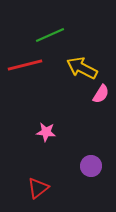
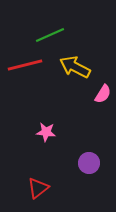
yellow arrow: moved 7 px left, 1 px up
pink semicircle: moved 2 px right
purple circle: moved 2 px left, 3 px up
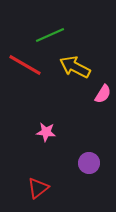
red line: rotated 44 degrees clockwise
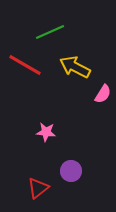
green line: moved 3 px up
purple circle: moved 18 px left, 8 px down
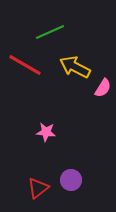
pink semicircle: moved 6 px up
purple circle: moved 9 px down
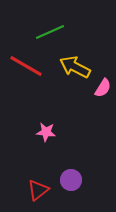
red line: moved 1 px right, 1 px down
red triangle: moved 2 px down
